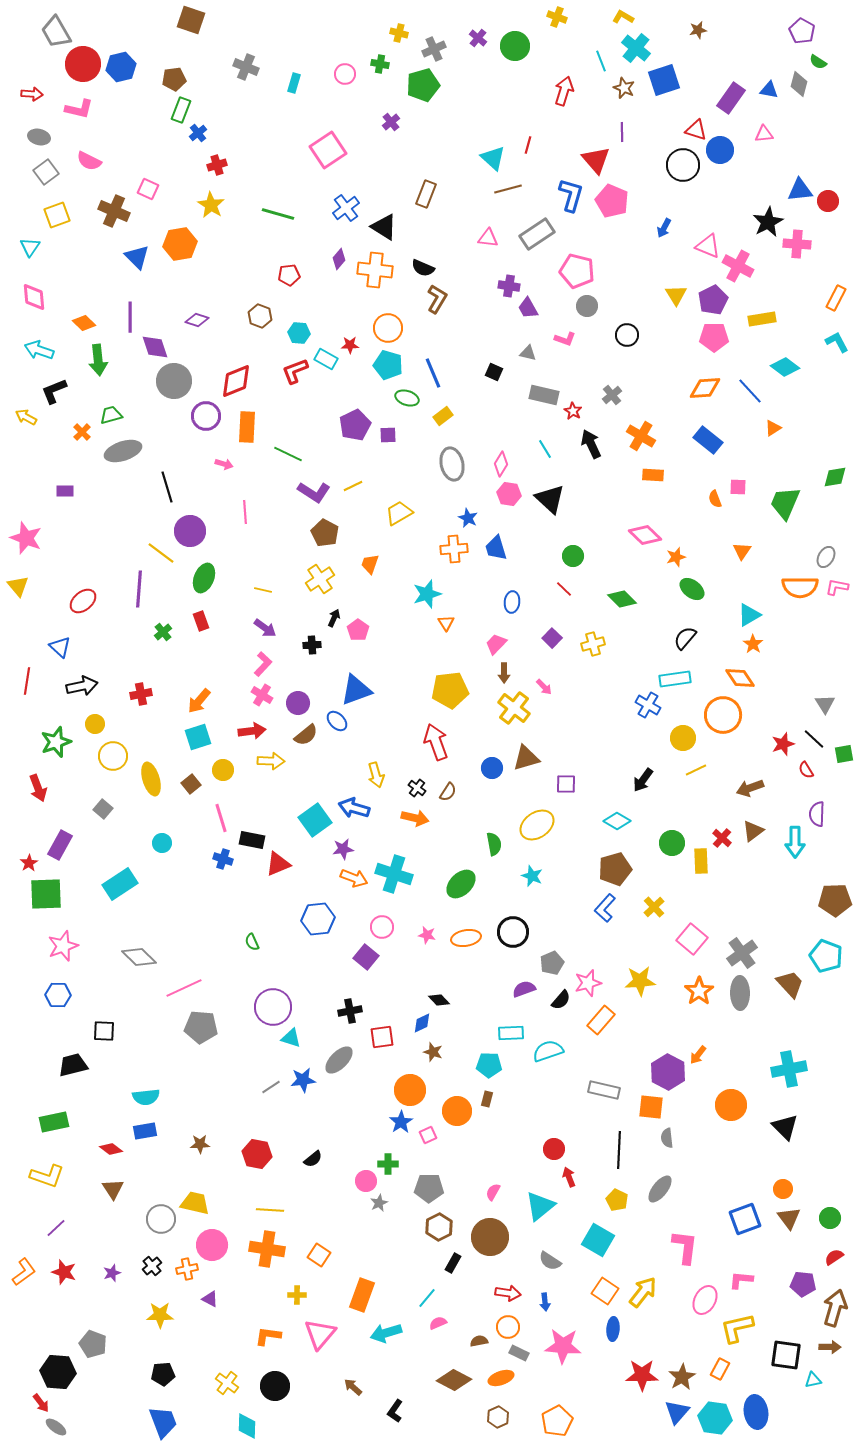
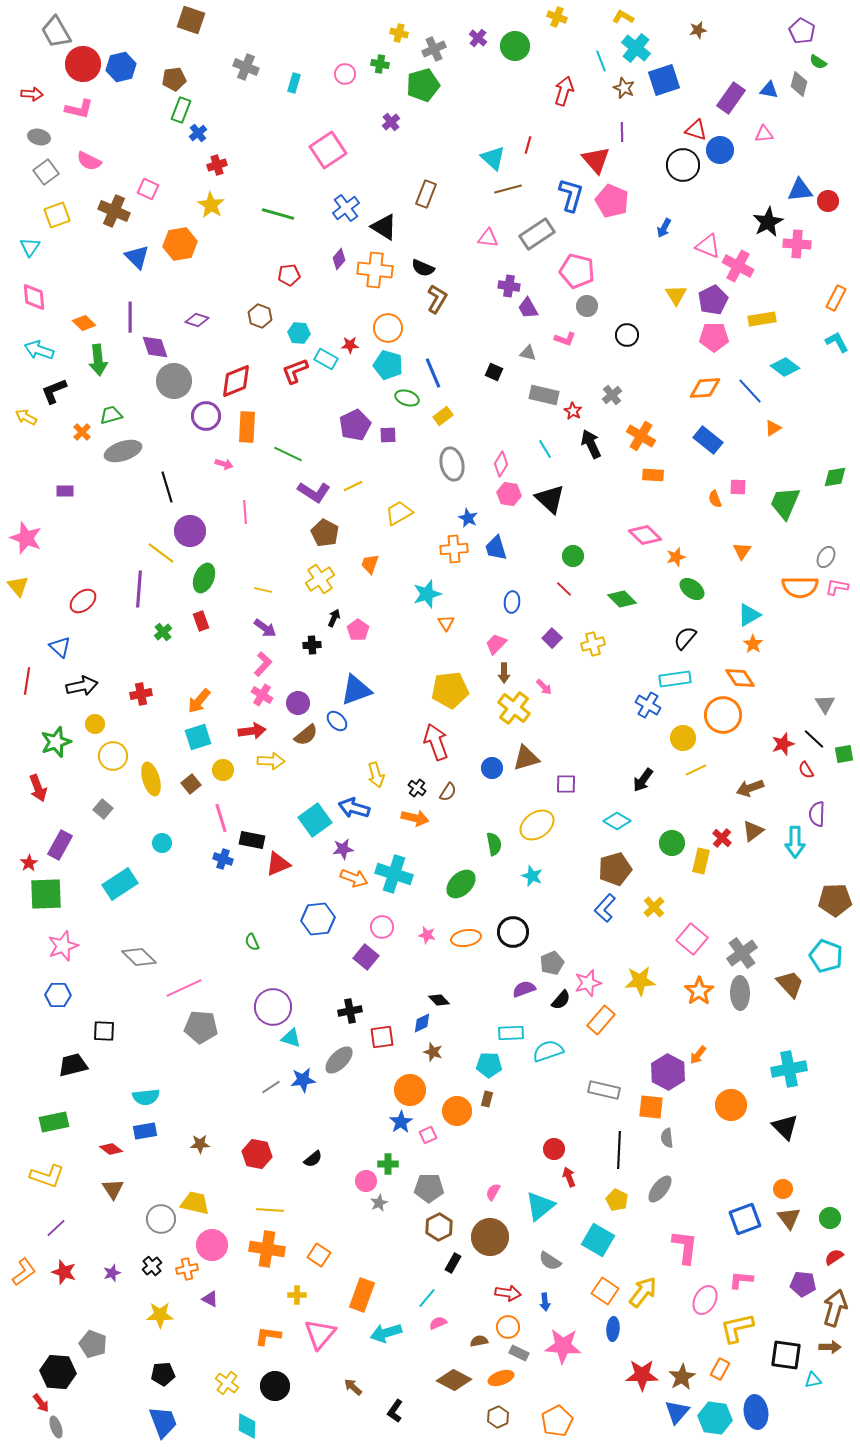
yellow rectangle at (701, 861): rotated 15 degrees clockwise
gray ellipse at (56, 1427): rotated 35 degrees clockwise
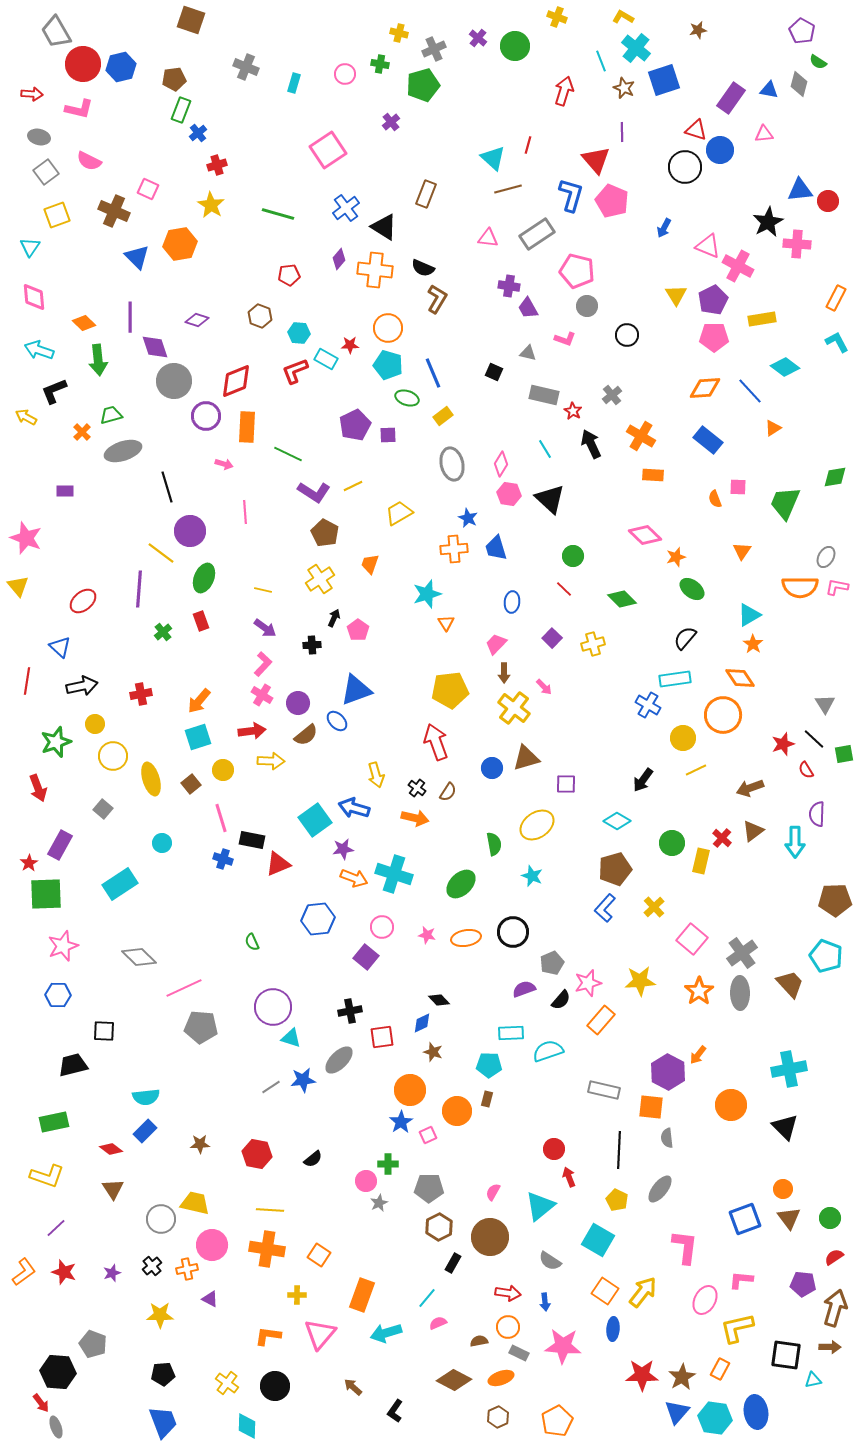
black circle at (683, 165): moved 2 px right, 2 px down
blue rectangle at (145, 1131): rotated 35 degrees counterclockwise
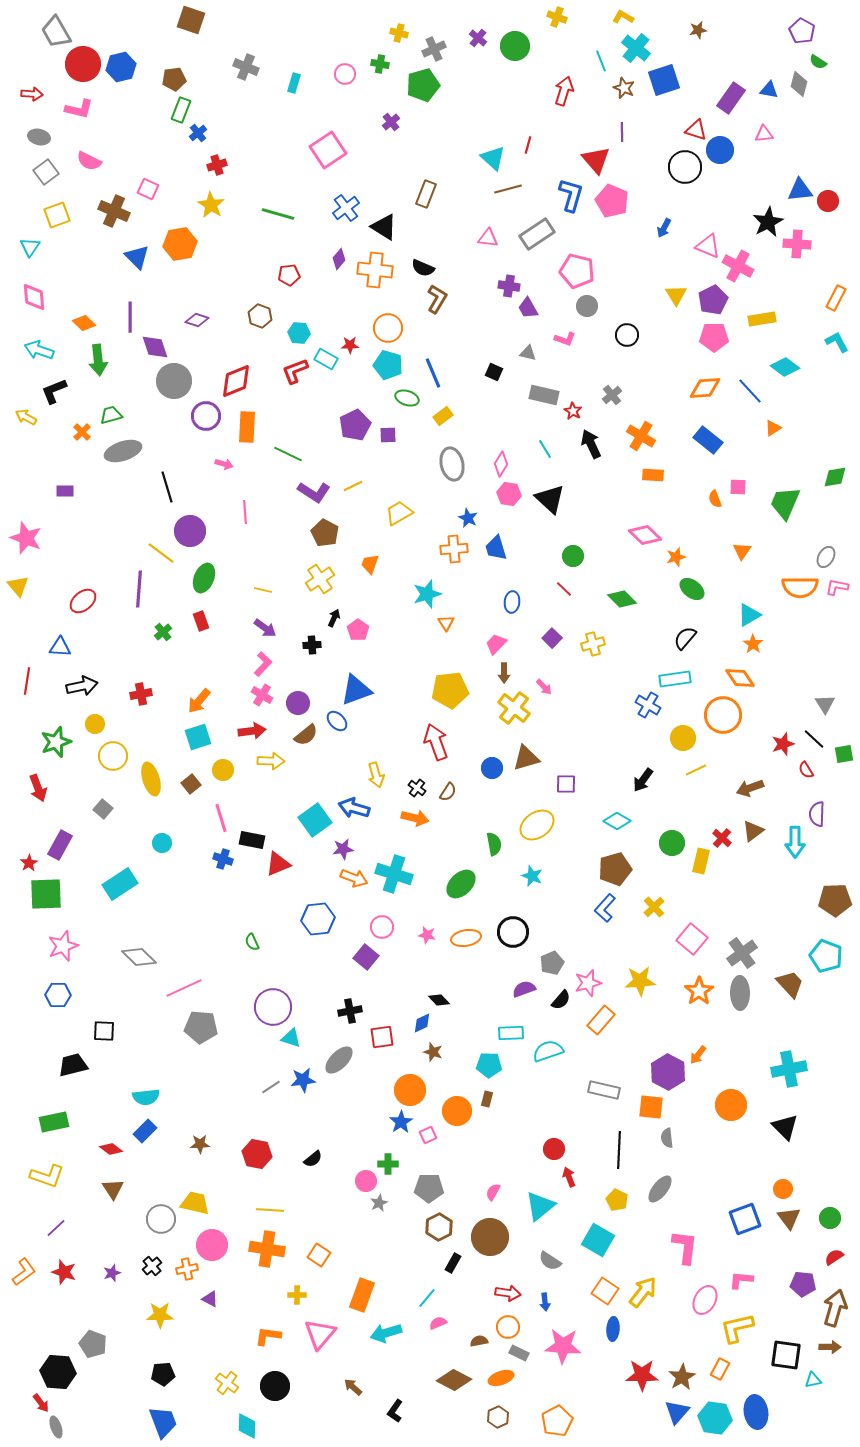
blue triangle at (60, 647): rotated 40 degrees counterclockwise
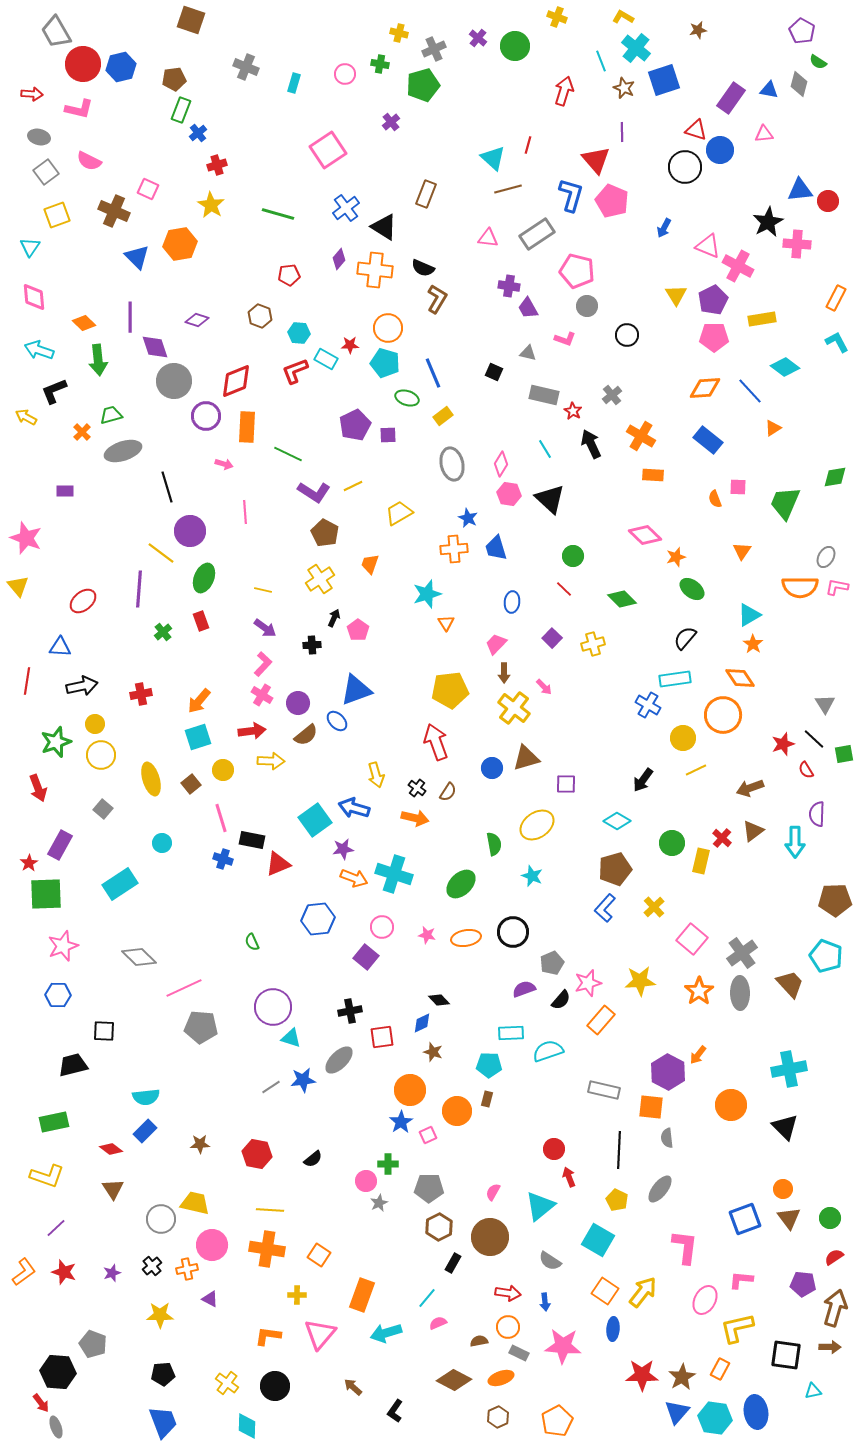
cyan pentagon at (388, 365): moved 3 px left, 2 px up
yellow circle at (113, 756): moved 12 px left, 1 px up
cyan triangle at (813, 1380): moved 11 px down
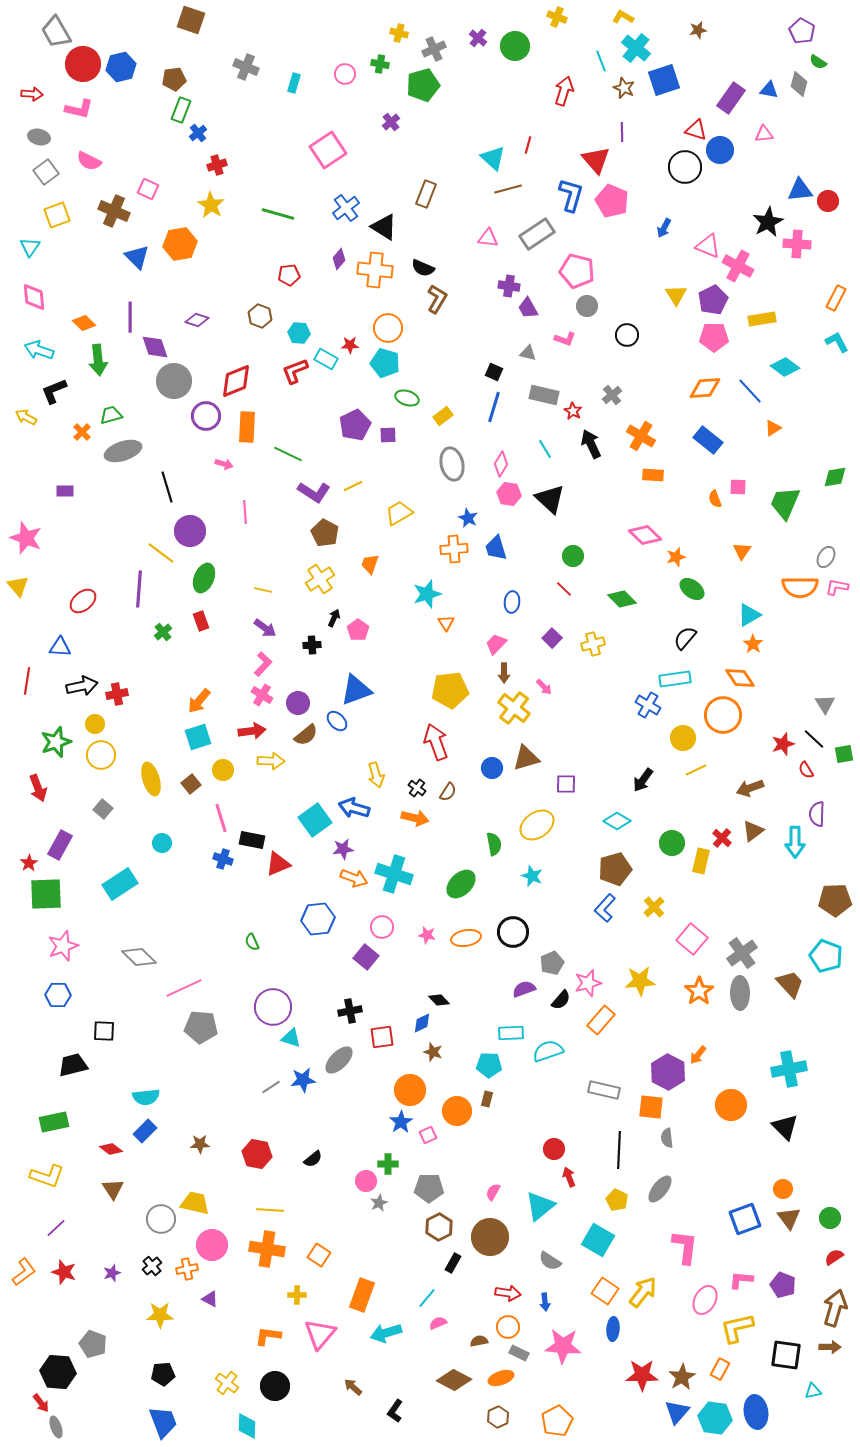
blue line at (433, 373): moved 61 px right, 34 px down; rotated 40 degrees clockwise
red cross at (141, 694): moved 24 px left
purple pentagon at (803, 1284): moved 20 px left, 1 px down; rotated 15 degrees clockwise
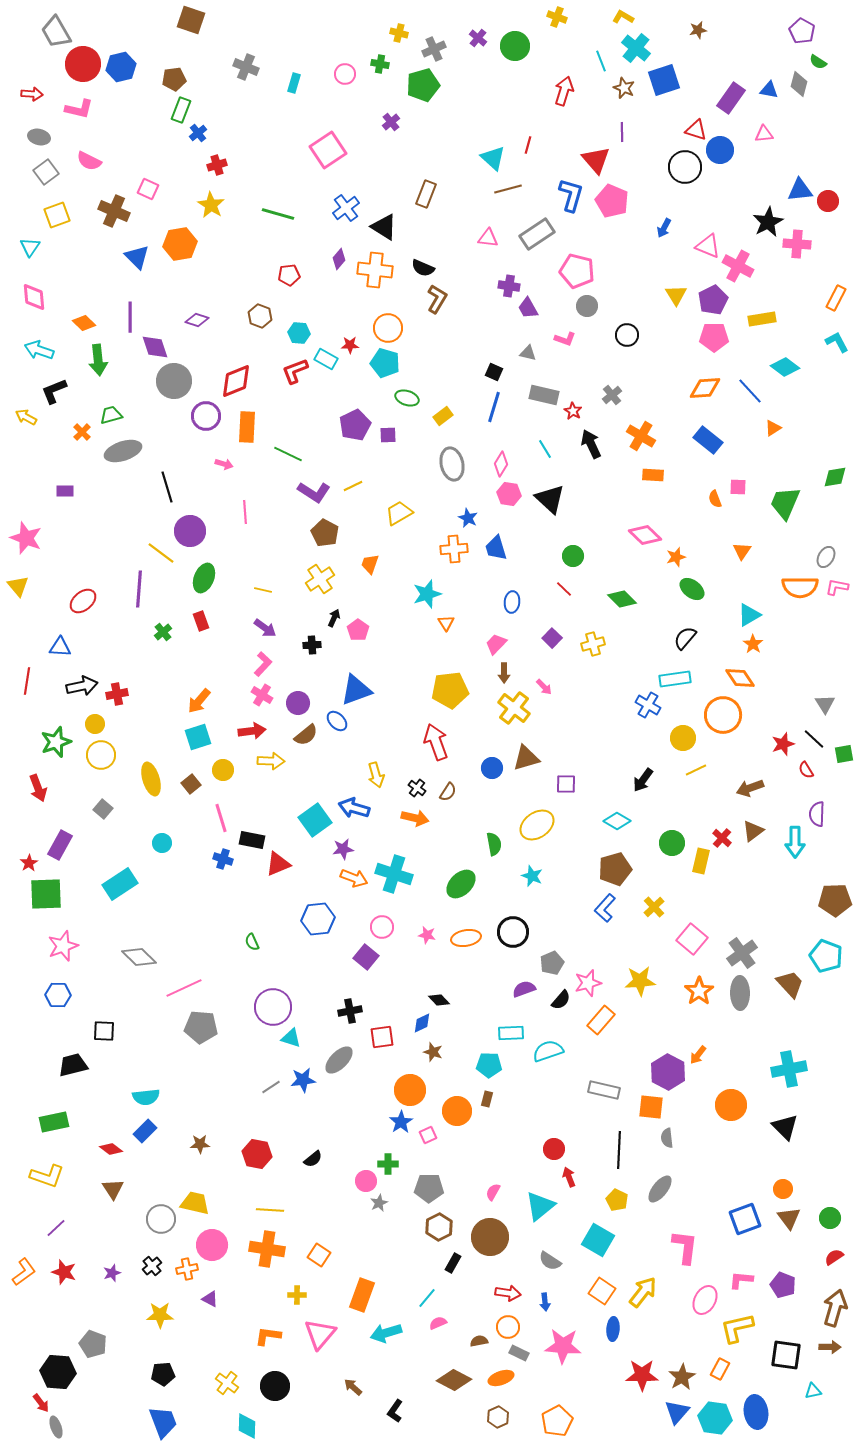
orange square at (605, 1291): moved 3 px left
